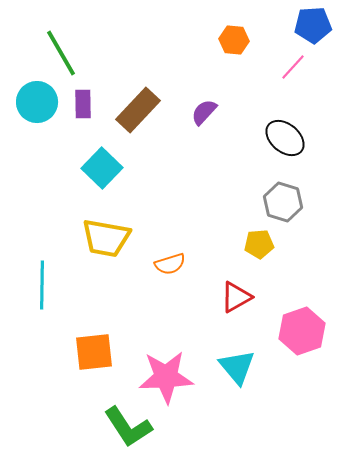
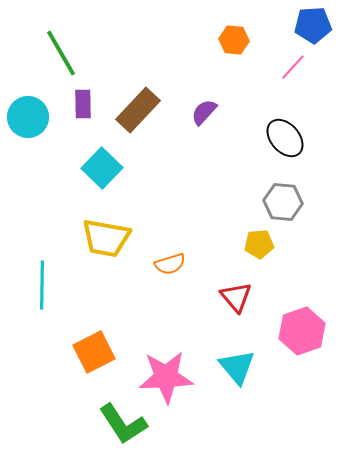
cyan circle: moved 9 px left, 15 px down
black ellipse: rotated 9 degrees clockwise
gray hexagon: rotated 12 degrees counterclockwise
red triangle: rotated 40 degrees counterclockwise
orange square: rotated 21 degrees counterclockwise
green L-shape: moved 5 px left, 3 px up
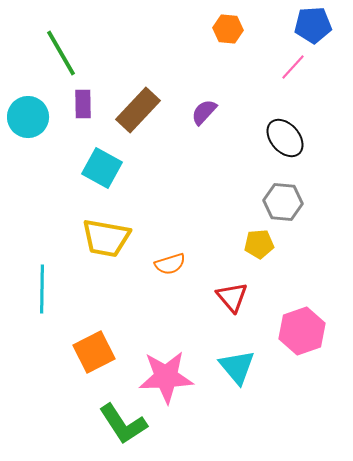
orange hexagon: moved 6 px left, 11 px up
cyan square: rotated 15 degrees counterclockwise
cyan line: moved 4 px down
red triangle: moved 4 px left
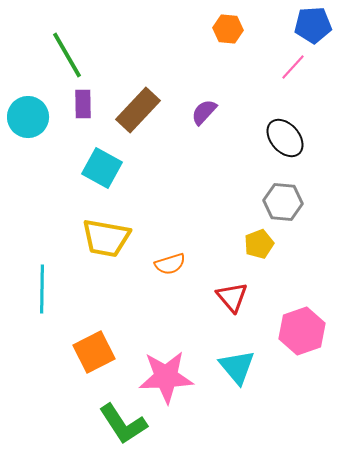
green line: moved 6 px right, 2 px down
yellow pentagon: rotated 16 degrees counterclockwise
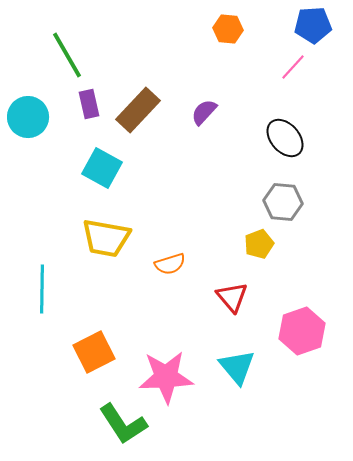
purple rectangle: moved 6 px right; rotated 12 degrees counterclockwise
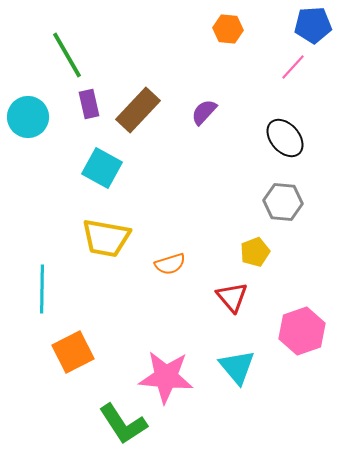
yellow pentagon: moved 4 px left, 8 px down
orange square: moved 21 px left
pink star: rotated 8 degrees clockwise
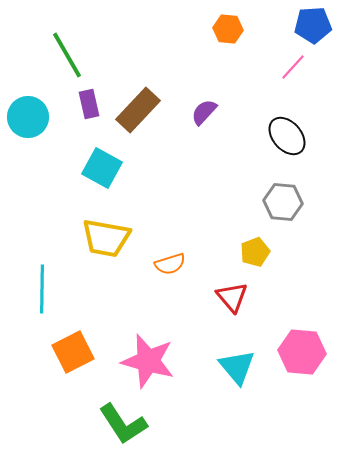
black ellipse: moved 2 px right, 2 px up
pink hexagon: moved 21 px down; rotated 24 degrees clockwise
pink star: moved 18 px left, 16 px up; rotated 10 degrees clockwise
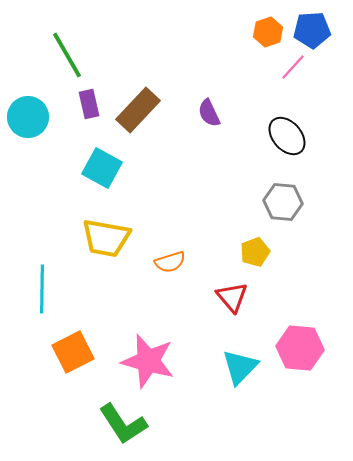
blue pentagon: moved 1 px left, 5 px down
orange hexagon: moved 40 px right, 3 px down; rotated 24 degrees counterclockwise
purple semicircle: moved 5 px right, 1 px down; rotated 68 degrees counterclockwise
orange semicircle: moved 2 px up
pink hexagon: moved 2 px left, 4 px up
cyan triangle: moved 3 px right; rotated 24 degrees clockwise
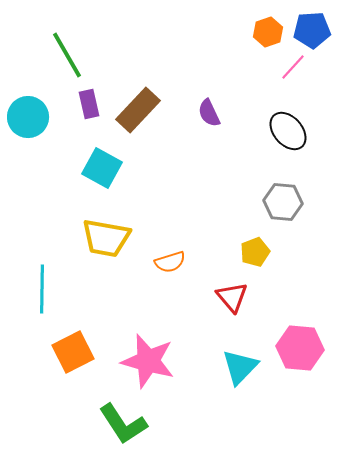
black ellipse: moved 1 px right, 5 px up
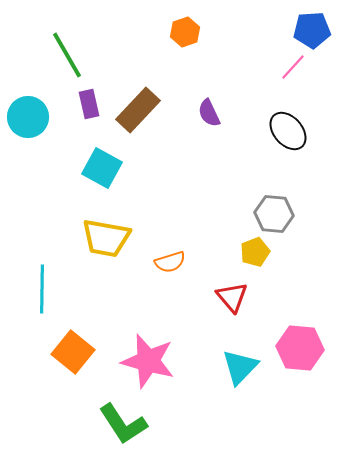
orange hexagon: moved 83 px left
gray hexagon: moved 9 px left, 12 px down
orange square: rotated 24 degrees counterclockwise
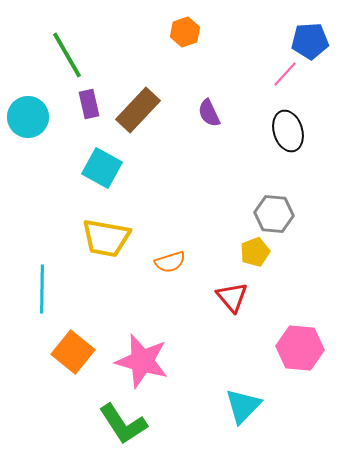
blue pentagon: moved 2 px left, 11 px down
pink line: moved 8 px left, 7 px down
black ellipse: rotated 24 degrees clockwise
pink star: moved 6 px left
cyan triangle: moved 3 px right, 39 px down
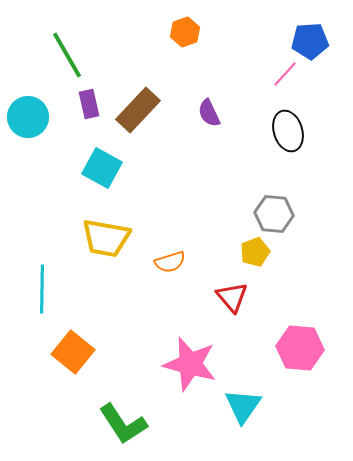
pink star: moved 48 px right, 3 px down
cyan triangle: rotated 9 degrees counterclockwise
